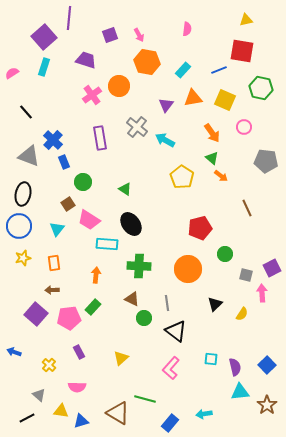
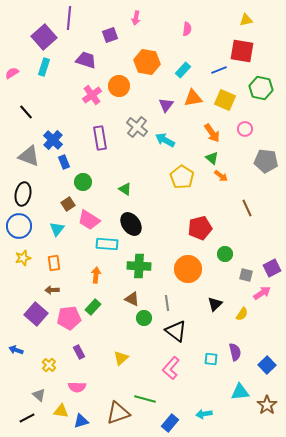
pink arrow at (139, 35): moved 3 px left, 17 px up; rotated 40 degrees clockwise
pink circle at (244, 127): moved 1 px right, 2 px down
pink arrow at (262, 293): rotated 60 degrees clockwise
blue arrow at (14, 352): moved 2 px right, 2 px up
purple semicircle at (235, 367): moved 15 px up
brown triangle at (118, 413): rotated 50 degrees counterclockwise
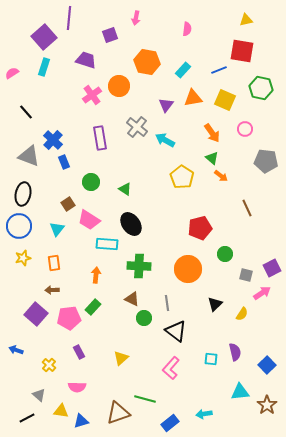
green circle at (83, 182): moved 8 px right
blue rectangle at (170, 423): rotated 12 degrees clockwise
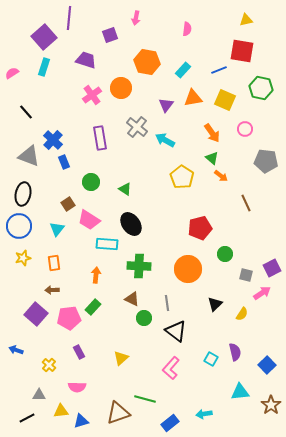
orange circle at (119, 86): moved 2 px right, 2 px down
brown line at (247, 208): moved 1 px left, 5 px up
cyan square at (211, 359): rotated 24 degrees clockwise
gray triangle at (39, 395): rotated 40 degrees counterclockwise
brown star at (267, 405): moved 4 px right
yellow triangle at (61, 411): rotated 14 degrees counterclockwise
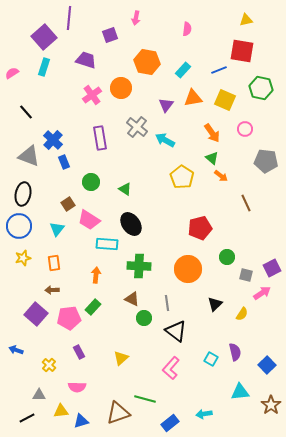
green circle at (225, 254): moved 2 px right, 3 px down
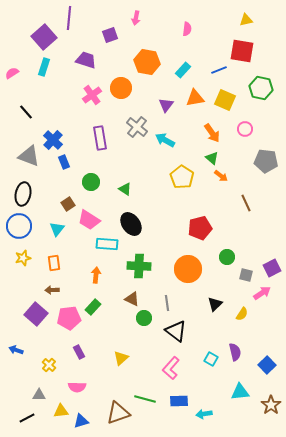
orange triangle at (193, 98): moved 2 px right
blue rectangle at (170, 423): moved 9 px right, 22 px up; rotated 36 degrees clockwise
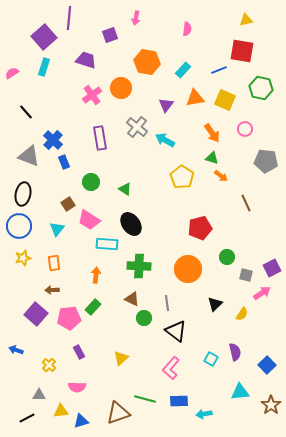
green triangle at (212, 158): rotated 24 degrees counterclockwise
